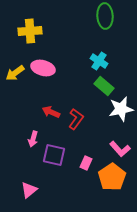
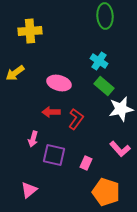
pink ellipse: moved 16 px right, 15 px down
red arrow: rotated 24 degrees counterclockwise
orange pentagon: moved 6 px left, 15 px down; rotated 20 degrees counterclockwise
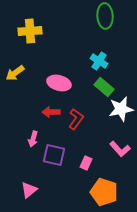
green rectangle: moved 1 px down
orange pentagon: moved 2 px left
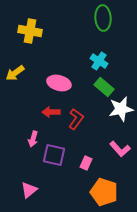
green ellipse: moved 2 px left, 2 px down
yellow cross: rotated 15 degrees clockwise
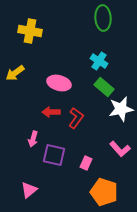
red L-shape: moved 1 px up
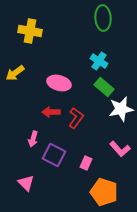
purple square: rotated 15 degrees clockwise
pink triangle: moved 3 px left, 7 px up; rotated 36 degrees counterclockwise
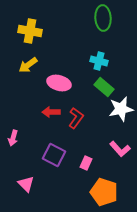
cyan cross: rotated 18 degrees counterclockwise
yellow arrow: moved 13 px right, 8 px up
pink arrow: moved 20 px left, 1 px up
pink triangle: moved 1 px down
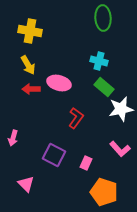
yellow arrow: rotated 84 degrees counterclockwise
red arrow: moved 20 px left, 23 px up
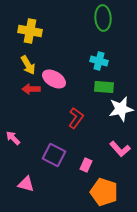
pink ellipse: moved 5 px left, 4 px up; rotated 15 degrees clockwise
green rectangle: rotated 36 degrees counterclockwise
pink arrow: rotated 119 degrees clockwise
pink rectangle: moved 2 px down
pink triangle: rotated 30 degrees counterclockwise
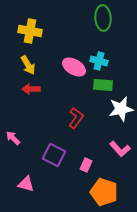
pink ellipse: moved 20 px right, 12 px up
green rectangle: moved 1 px left, 2 px up
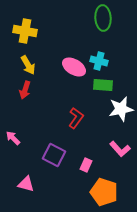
yellow cross: moved 5 px left
red arrow: moved 6 px left, 1 px down; rotated 72 degrees counterclockwise
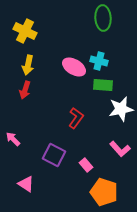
yellow cross: rotated 15 degrees clockwise
yellow arrow: rotated 42 degrees clockwise
pink arrow: moved 1 px down
pink rectangle: rotated 64 degrees counterclockwise
pink triangle: rotated 18 degrees clockwise
